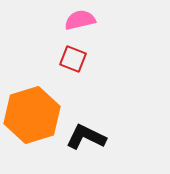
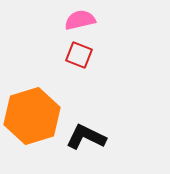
red square: moved 6 px right, 4 px up
orange hexagon: moved 1 px down
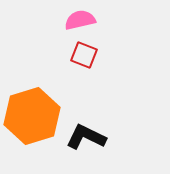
red square: moved 5 px right
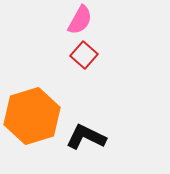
pink semicircle: rotated 132 degrees clockwise
red square: rotated 20 degrees clockwise
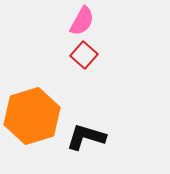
pink semicircle: moved 2 px right, 1 px down
black L-shape: rotated 9 degrees counterclockwise
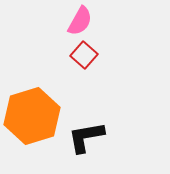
pink semicircle: moved 2 px left
black L-shape: rotated 27 degrees counterclockwise
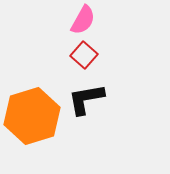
pink semicircle: moved 3 px right, 1 px up
black L-shape: moved 38 px up
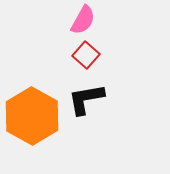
red square: moved 2 px right
orange hexagon: rotated 14 degrees counterclockwise
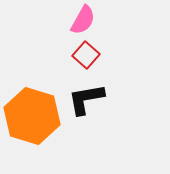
orange hexagon: rotated 12 degrees counterclockwise
